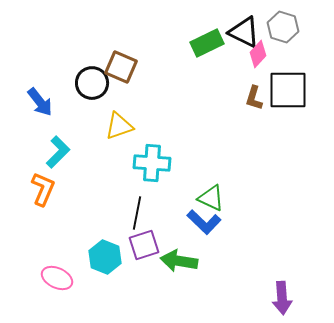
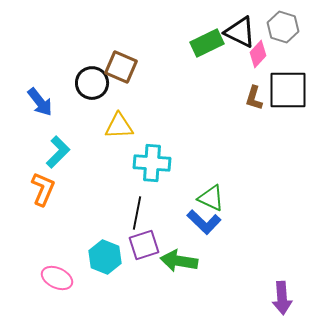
black triangle: moved 4 px left
yellow triangle: rotated 16 degrees clockwise
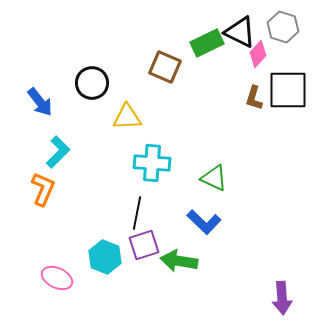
brown square: moved 44 px right
yellow triangle: moved 8 px right, 9 px up
green triangle: moved 3 px right, 20 px up
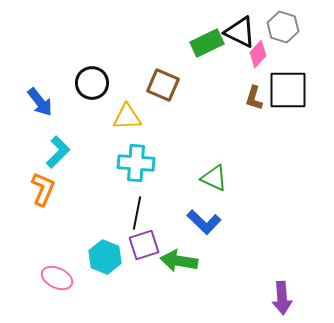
brown square: moved 2 px left, 18 px down
cyan cross: moved 16 px left
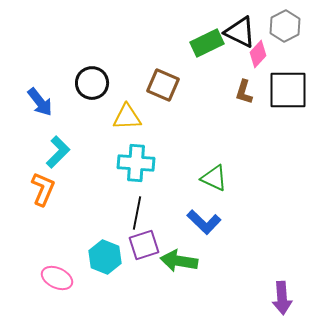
gray hexagon: moved 2 px right, 1 px up; rotated 16 degrees clockwise
brown L-shape: moved 10 px left, 6 px up
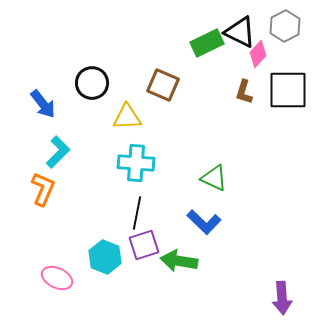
blue arrow: moved 3 px right, 2 px down
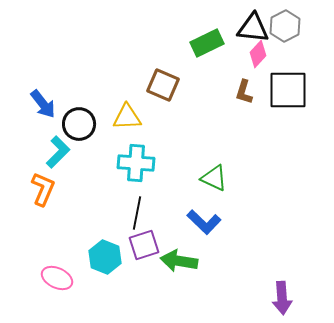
black triangle: moved 13 px right, 4 px up; rotated 20 degrees counterclockwise
black circle: moved 13 px left, 41 px down
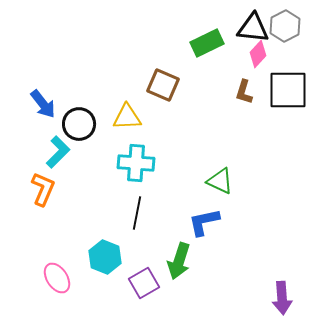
green triangle: moved 6 px right, 3 px down
blue L-shape: rotated 124 degrees clockwise
purple square: moved 38 px down; rotated 12 degrees counterclockwise
green arrow: rotated 81 degrees counterclockwise
pink ellipse: rotated 32 degrees clockwise
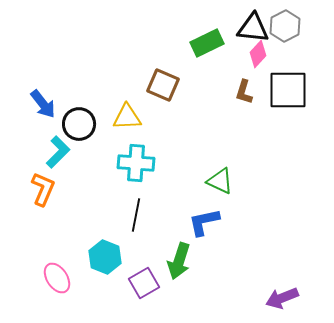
black line: moved 1 px left, 2 px down
purple arrow: rotated 72 degrees clockwise
